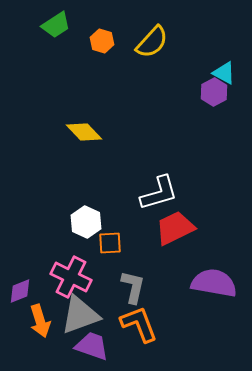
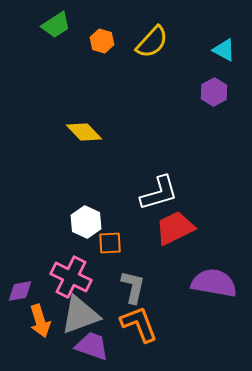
cyan triangle: moved 23 px up
purple diamond: rotated 12 degrees clockwise
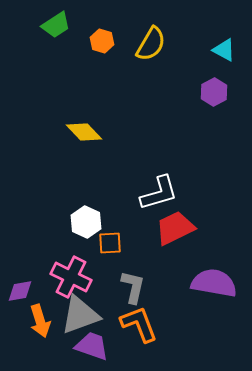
yellow semicircle: moved 1 px left, 2 px down; rotated 12 degrees counterclockwise
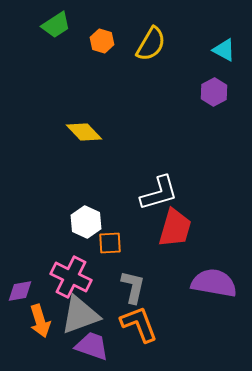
red trapezoid: rotated 132 degrees clockwise
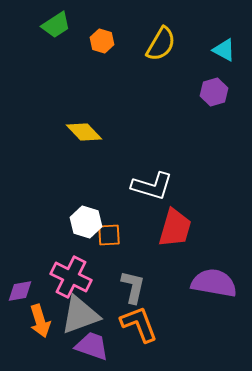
yellow semicircle: moved 10 px right
purple hexagon: rotated 12 degrees clockwise
white L-shape: moved 7 px left, 7 px up; rotated 33 degrees clockwise
white hexagon: rotated 8 degrees counterclockwise
orange square: moved 1 px left, 8 px up
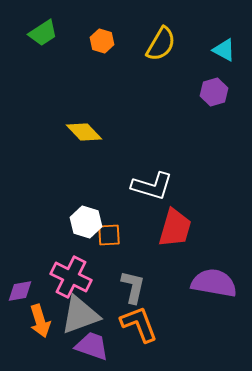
green trapezoid: moved 13 px left, 8 px down
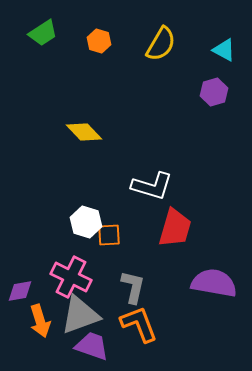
orange hexagon: moved 3 px left
